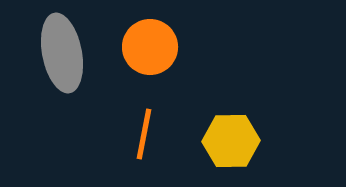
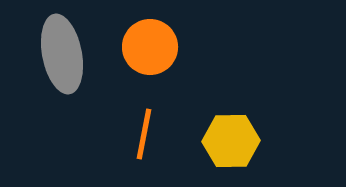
gray ellipse: moved 1 px down
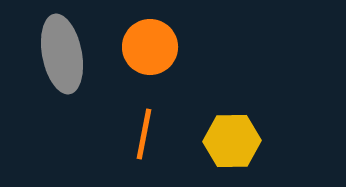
yellow hexagon: moved 1 px right
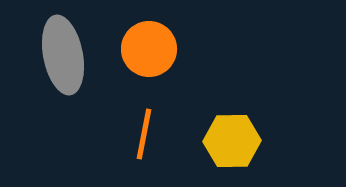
orange circle: moved 1 px left, 2 px down
gray ellipse: moved 1 px right, 1 px down
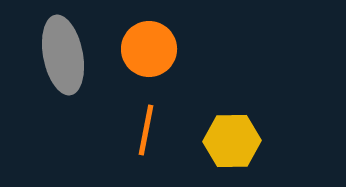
orange line: moved 2 px right, 4 px up
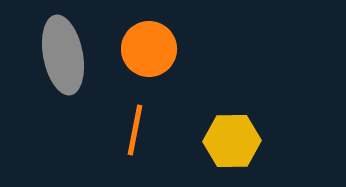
orange line: moved 11 px left
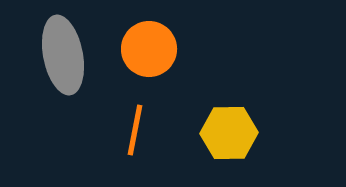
yellow hexagon: moved 3 px left, 8 px up
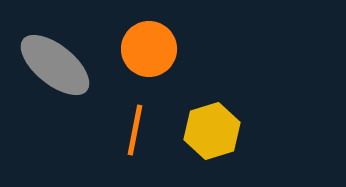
gray ellipse: moved 8 px left, 10 px down; rotated 40 degrees counterclockwise
yellow hexagon: moved 17 px left, 2 px up; rotated 16 degrees counterclockwise
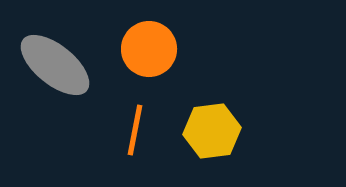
yellow hexagon: rotated 10 degrees clockwise
